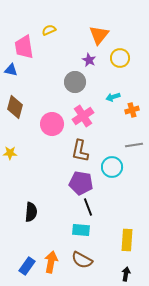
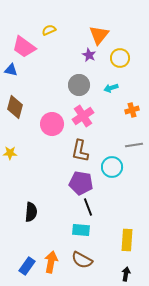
pink trapezoid: rotated 45 degrees counterclockwise
purple star: moved 5 px up
gray circle: moved 4 px right, 3 px down
cyan arrow: moved 2 px left, 9 px up
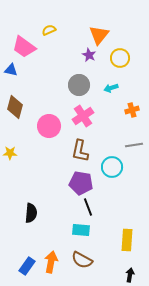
pink circle: moved 3 px left, 2 px down
black semicircle: moved 1 px down
black arrow: moved 4 px right, 1 px down
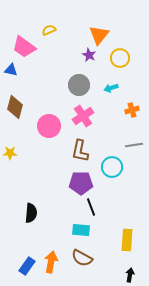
purple pentagon: rotated 10 degrees counterclockwise
black line: moved 3 px right
brown semicircle: moved 2 px up
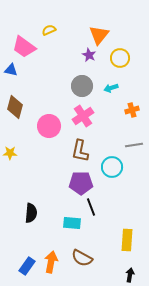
gray circle: moved 3 px right, 1 px down
cyan rectangle: moved 9 px left, 7 px up
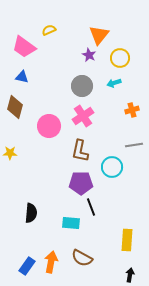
blue triangle: moved 11 px right, 7 px down
cyan arrow: moved 3 px right, 5 px up
cyan rectangle: moved 1 px left
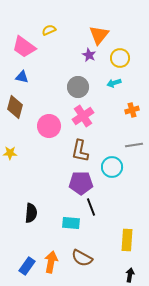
gray circle: moved 4 px left, 1 px down
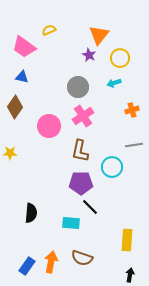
brown diamond: rotated 20 degrees clockwise
black line: moved 1 px left; rotated 24 degrees counterclockwise
brown semicircle: rotated 10 degrees counterclockwise
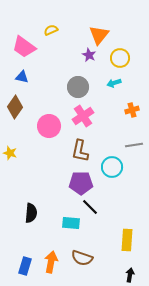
yellow semicircle: moved 2 px right
yellow star: rotated 16 degrees clockwise
blue rectangle: moved 2 px left; rotated 18 degrees counterclockwise
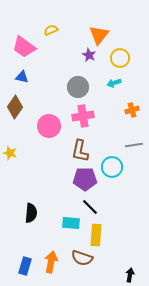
pink cross: rotated 25 degrees clockwise
purple pentagon: moved 4 px right, 4 px up
yellow rectangle: moved 31 px left, 5 px up
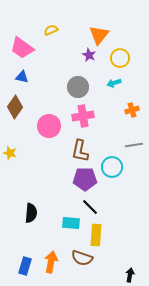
pink trapezoid: moved 2 px left, 1 px down
